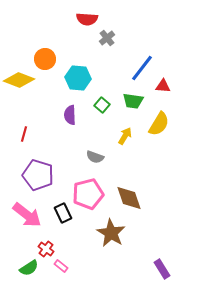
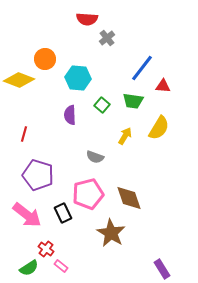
yellow semicircle: moved 4 px down
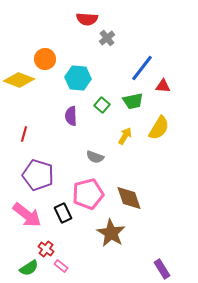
green trapezoid: rotated 20 degrees counterclockwise
purple semicircle: moved 1 px right, 1 px down
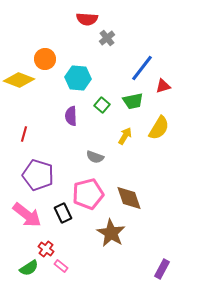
red triangle: rotated 21 degrees counterclockwise
purple rectangle: rotated 60 degrees clockwise
